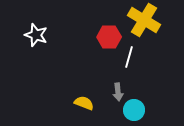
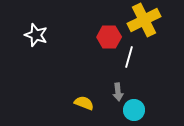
yellow cross: rotated 32 degrees clockwise
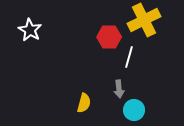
white star: moved 6 px left, 5 px up; rotated 10 degrees clockwise
gray arrow: moved 1 px right, 3 px up
yellow semicircle: rotated 84 degrees clockwise
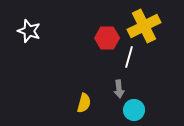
yellow cross: moved 6 px down
white star: moved 1 px left, 1 px down; rotated 10 degrees counterclockwise
red hexagon: moved 2 px left, 1 px down
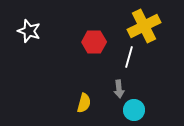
red hexagon: moved 13 px left, 4 px down
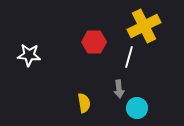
white star: moved 24 px down; rotated 15 degrees counterclockwise
yellow semicircle: rotated 24 degrees counterclockwise
cyan circle: moved 3 px right, 2 px up
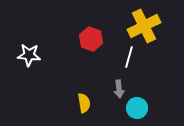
red hexagon: moved 3 px left, 3 px up; rotated 20 degrees clockwise
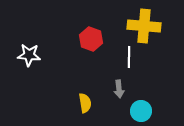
yellow cross: rotated 32 degrees clockwise
white line: rotated 15 degrees counterclockwise
yellow semicircle: moved 1 px right
cyan circle: moved 4 px right, 3 px down
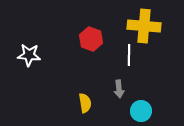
white line: moved 2 px up
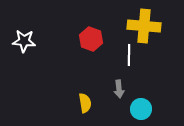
white star: moved 5 px left, 14 px up
cyan circle: moved 2 px up
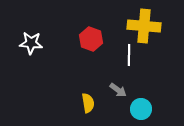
white star: moved 7 px right, 2 px down
gray arrow: moved 1 px left, 1 px down; rotated 48 degrees counterclockwise
yellow semicircle: moved 3 px right
